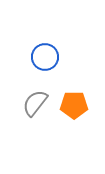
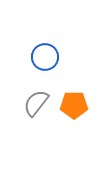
gray semicircle: moved 1 px right
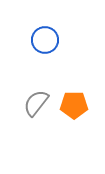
blue circle: moved 17 px up
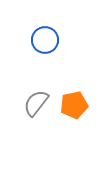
orange pentagon: rotated 12 degrees counterclockwise
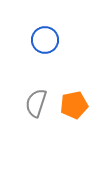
gray semicircle: rotated 20 degrees counterclockwise
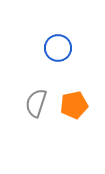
blue circle: moved 13 px right, 8 px down
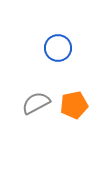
gray semicircle: rotated 44 degrees clockwise
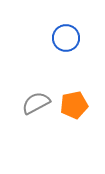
blue circle: moved 8 px right, 10 px up
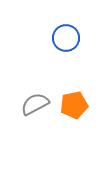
gray semicircle: moved 1 px left, 1 px down
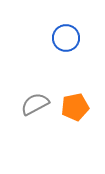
orange pentagon: moved 1 px right, 2 px down
